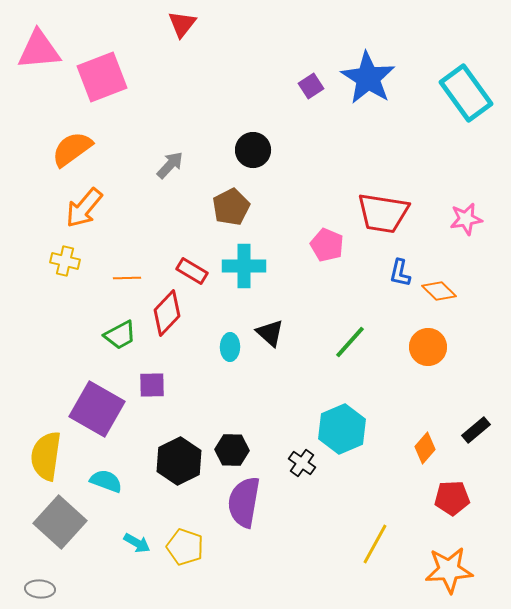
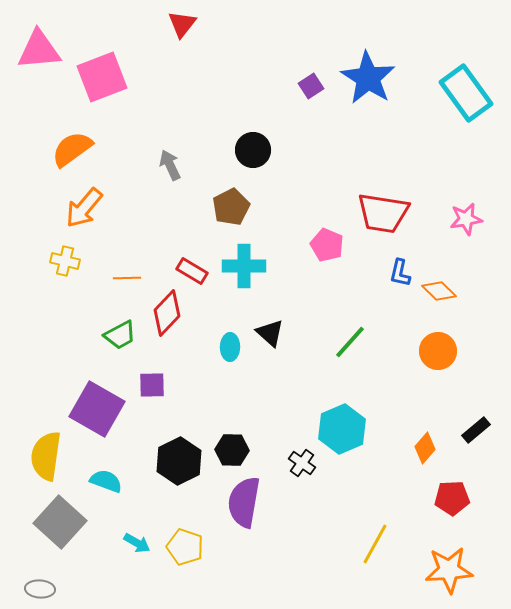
gray arrow at (170, 165): rotated 68 degrees counterclockwise
orange circle at (428, 347): moved 10 px right, 4 px down
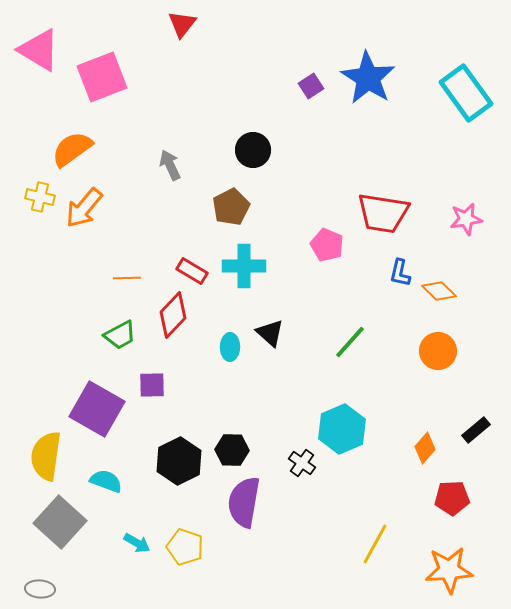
pink triangle at (39, 50): rotated 36 degrees clockwise
yellow cross at (65, 261): moved 25 px left, 64 px up
red diamond at (167, 313): moved 6 px right, 2 px down
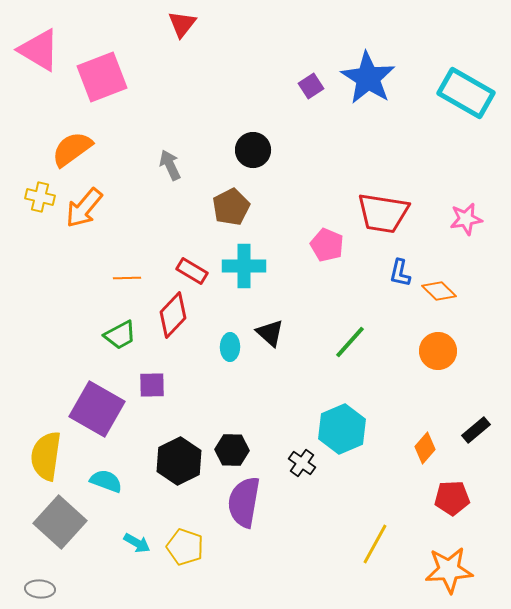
cyan rectangle at (466, 93): rotated 24 degrees counterclockwise
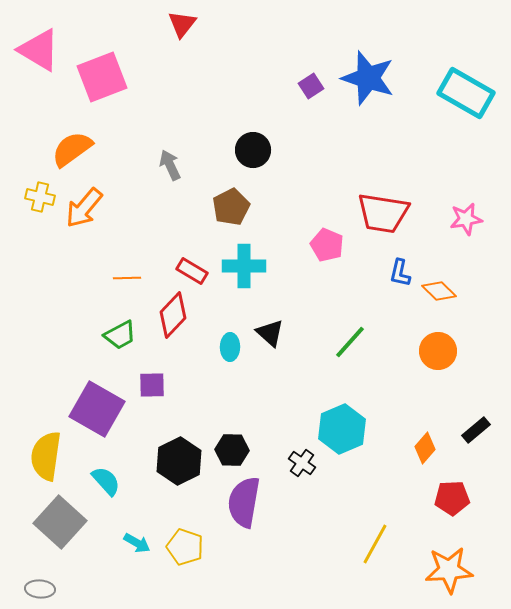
blue star at (368, 78): rotated 14 degrees counterclockwise
cyan semicircle at (106, 481): rotated 28 degrees clockwise
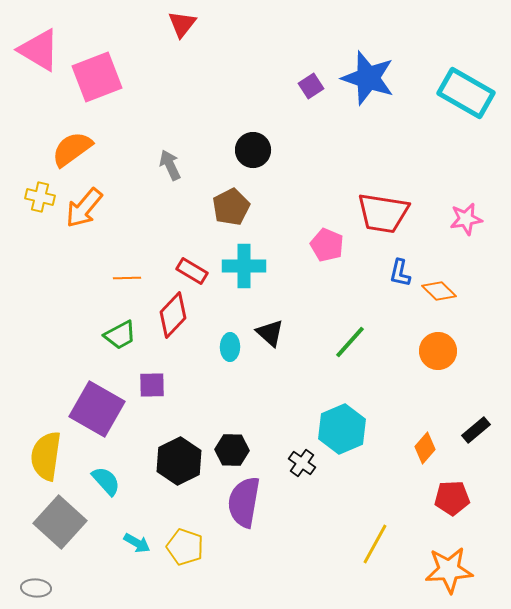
pink square at (102, 77): moved 5 px left
gray ellipse at (40, 589): moved 4 px left, 1 px up
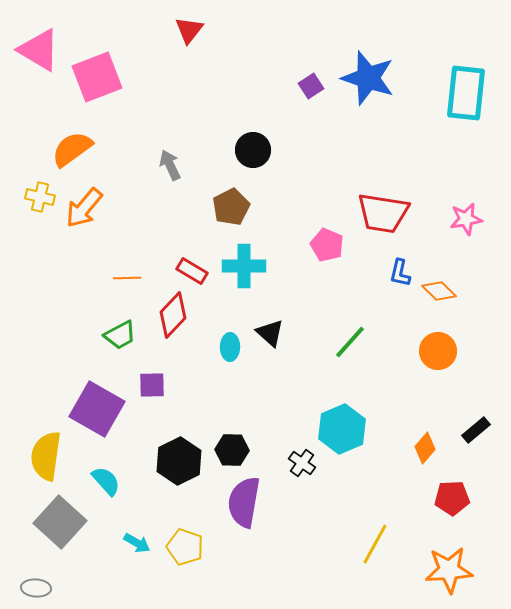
red triangle at (182, 24): moved 7 px right, 6 px down
cyan rectangle at (466, 93): rotated 66 degrees clockwise
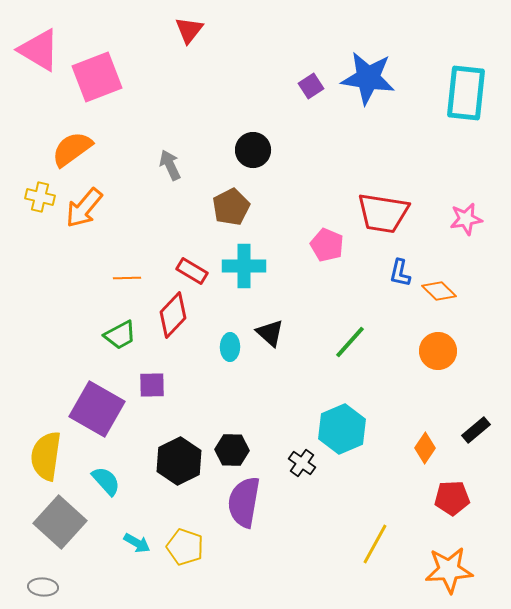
blue star at (368, 78): rotated 10 degrees counterclockwise
orange diamond at (425, 448): rotated 8 degrees counterclockwise
gray ellipse at (36, 588): moved 7 px right, 1 px up
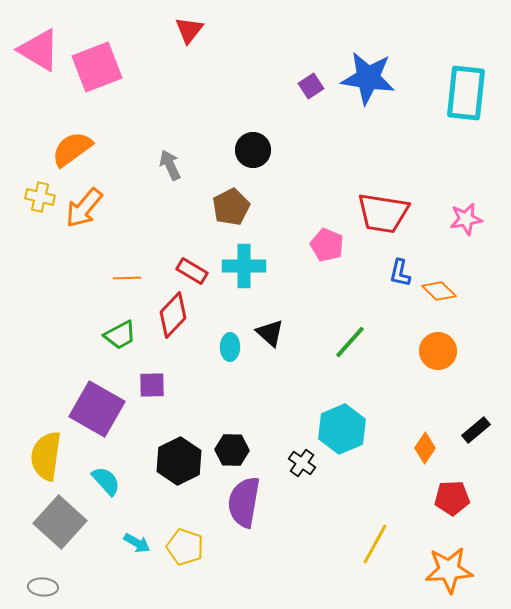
pink square at (97, 77): moved 10 px up
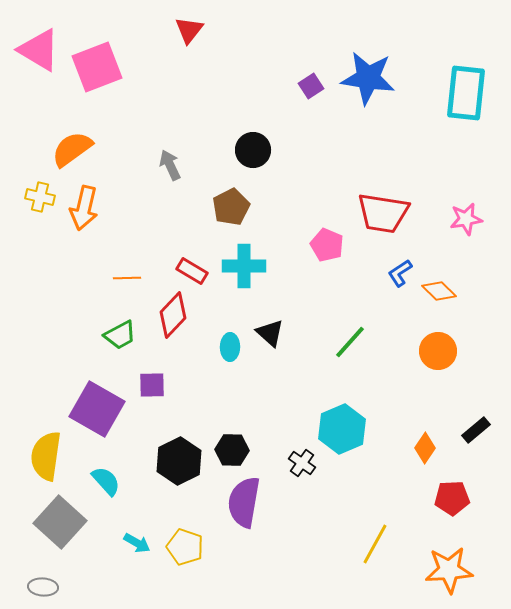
orange arrow at (84, 208): rotated 27 degrees counterclockwise
blue L-shape at (400, 273): rotated 44 degrees clockwise
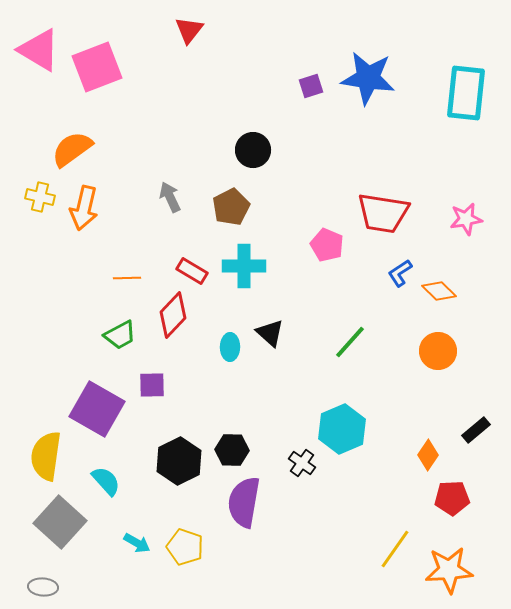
purple square at (311, 86): rotated 15 degrees clockwise
gray arrow at (170, 165): moved 32 px down
orange diamond at (425, 448): moved 3 px right, 7 px down
yellow line at (375, 544): moved 20 px right, 5 px down; rotated 6 degrees clockwise
